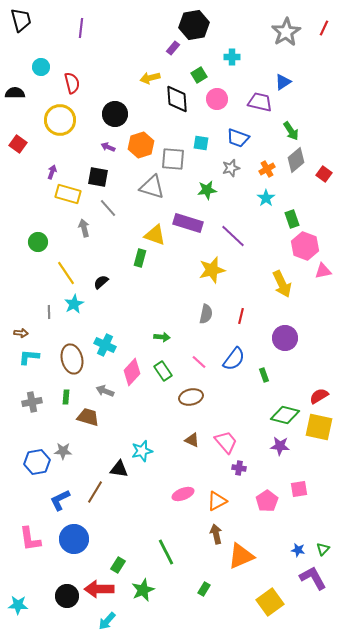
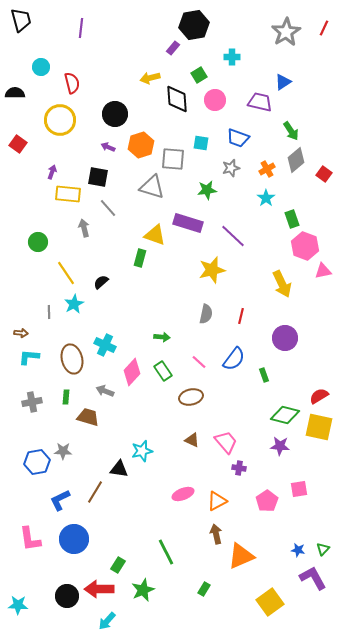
pink circle at (217, 99): moved 2 px left, 1 px down
yellow rectangle at (68, 194): rotated 10 degrees counterclockwise
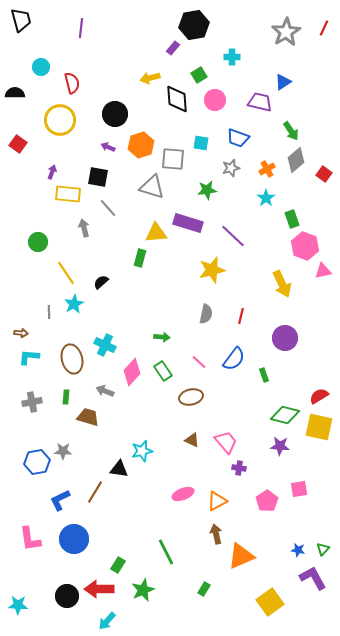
yellow triangle at (155, 235): moved 1 px right, 2 px up; rotated 25 degrees counterclockwise
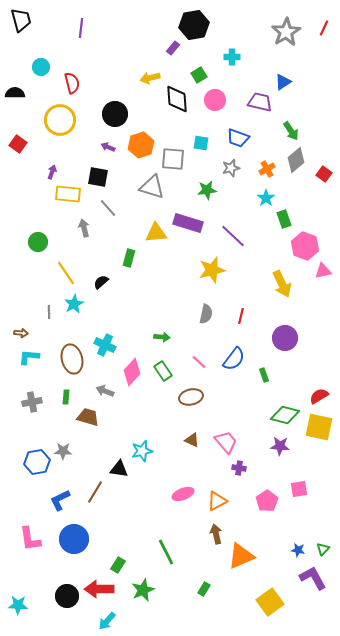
green rectangle at (292, 219): moved 8 px left
green rectangle at (140, 258): moved 11 px left
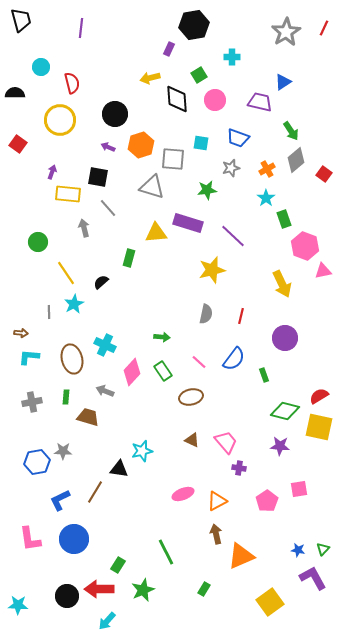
purple rectangle at (173, 48): moved 4 px left, 1 px down; rotated 16 degrees counterclockwise
green diamond at (285, 415): moved 4 px up
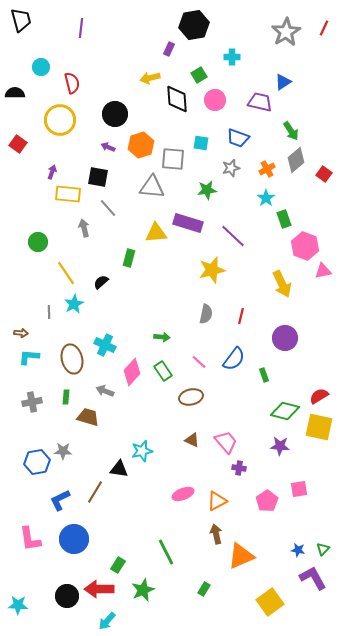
gray triangle at (152, 187): rotated 12 degrees counterclockwise
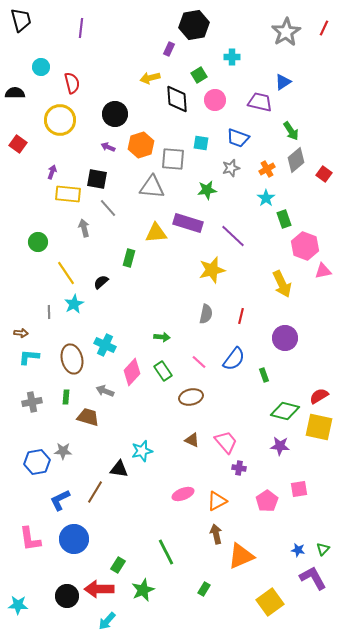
black square at (98, 177): moved 1 px left, 2 px down
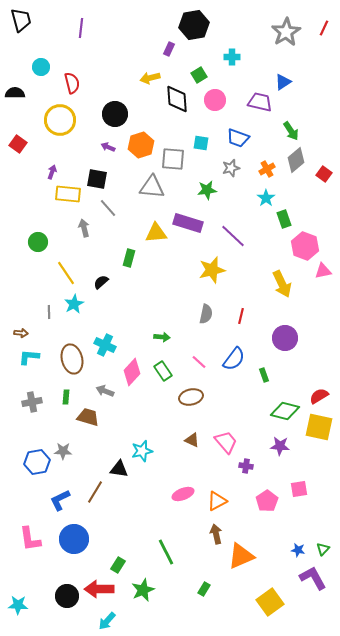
purple cross at (239, 468): moved 7 px right, 2 px up
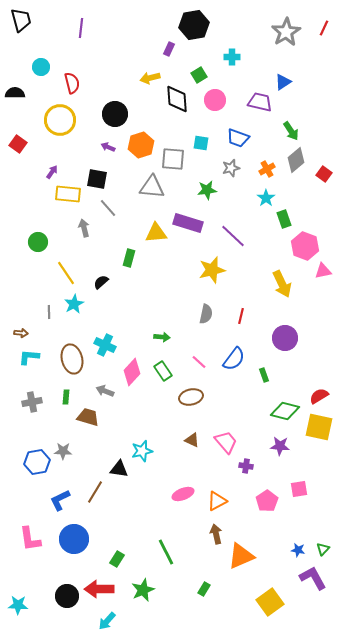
purple arrow at (52, 172): rotated 16 degrees clockwise
green rectangle at (118, 565): moved 1 px left, 6 px up
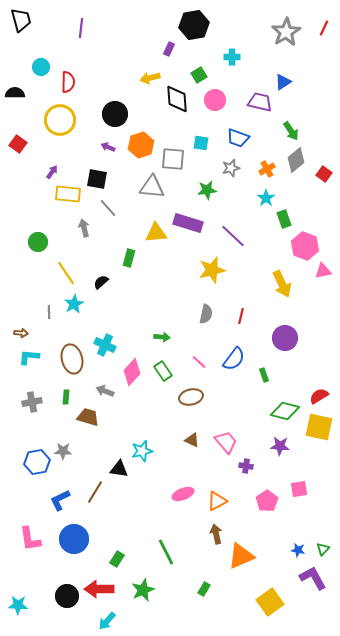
red semicircle at (72, 83): moved 4 px left, 1 px up; rotated 15 degrees clockwise
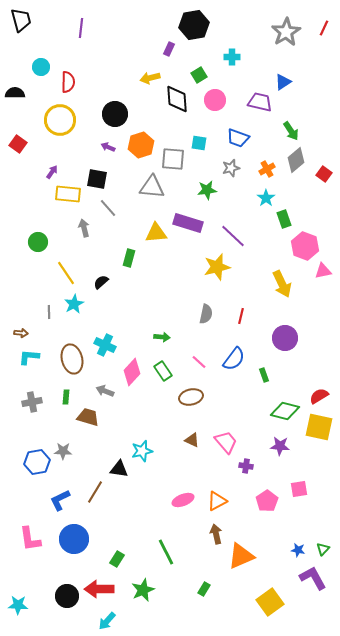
cyan square at (201, 143): moved 2 px left
yellow star at (212, 270): moved 5 px right, 3 px up
pink ellipse at (183, 494): moved 6 px down
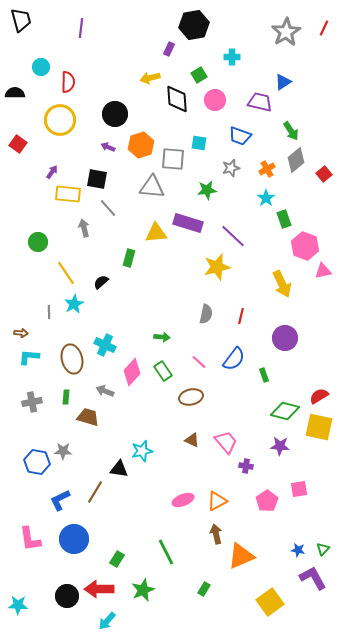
blue trapezoid at (238, 138): moved 2 px right, 2 px up
red square at (324, 174): rotated 14 degrees clockwise
blue hexagon at (37, 462): rotated 20 degrees clockwise
